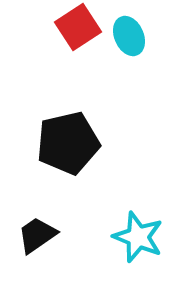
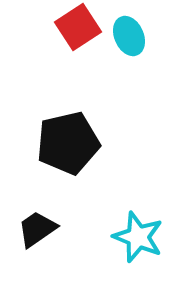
black trapezoid: moved 6 px up
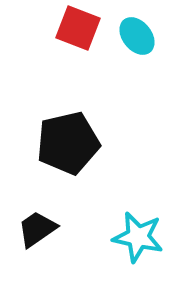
red square: moved 1 px down; rotated 36 degrees counterclockwise
cyan ellipse: moved 8 px right; rotated 15 degrees counterclockwise
cyan star: rotated 9 degrees counterclockwise
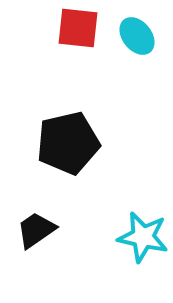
red square: rotated 15 degrees counterclockwise
black trapezoid: moved 1 px left, 1 px down
cyan star: moved 5 px right
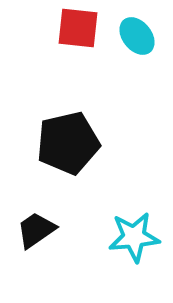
cyan star: moved 9 px left; rotated 18 degrees counterclockwise
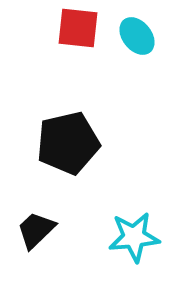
black trapezoid: rotated 9 degrees counterclockwise
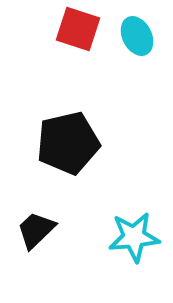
red square: moved 1 px down; rotated 12 degrees clockwise
cyan ellipse: rotated 12 degrees clockwise
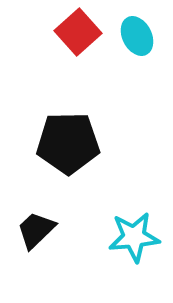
red square: moved 3 px down; rotated 30 degrees clockwise
black pentagon: rotated 12 degrees clockwise
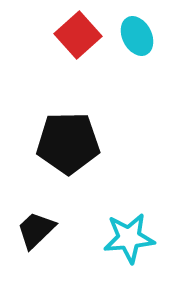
red square: moved 3 px down
cyan star: moved 5 px left, 1 px down
